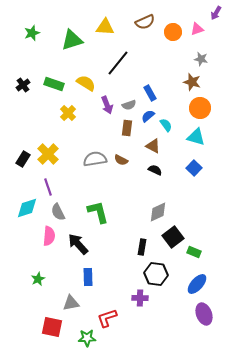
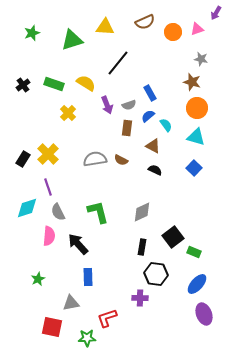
orange circle at (200, 108): moved 3 px left
gray diamond at (158, 212): moved 16 px left
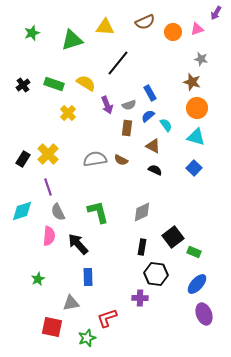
cyan diamond at (27, 208): moved 5 px left, 3 px down
green star at (87, 338): rotated 18 degrees counterclockwise
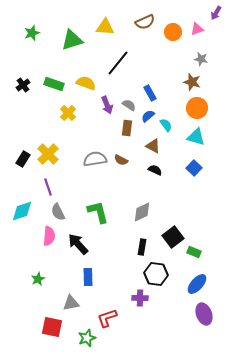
yellow semicircle at (86, 83): rotated 12 degrees counterclockwise
gray semicircle at (129, 105): rotated 128 degrees counterclockwise
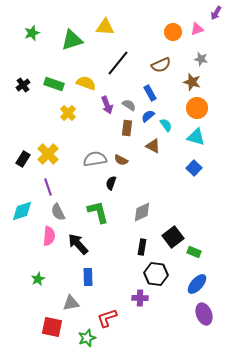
brown semicircle at (145, 22): moved 16 px right, 43 px down
black semicircle at (155, 170): moved 44 px left, 13 px down; rotated 96 degrees counterclockwise
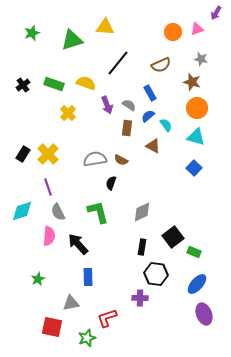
black rectangle at (23, 159): moved 5 px up
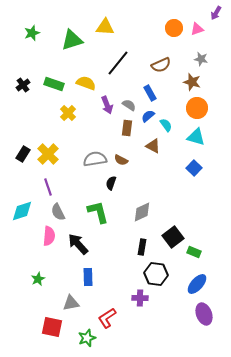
orange circle at (173, 32): moved 1 px right, 4 px up
red L-shape at (107, 318): rotated 15 degrees counterclockwise
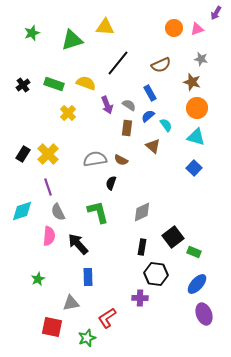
brown triangle at (153, 146): rotated 14 degrees clockwise
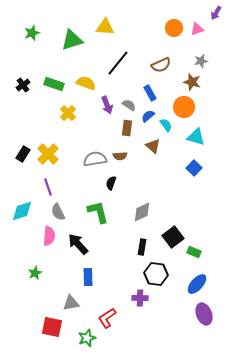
gray star at (201, 59): moved 2 px down; rotated 24 degrees counterclockwise
orange circle at (197, 108): moved 13 px left, 1 px up
brown semicircle at (121, 160): moved 1 px left, 4 px up; rotated 32 degrees counterclockwise
green star at (38, 279): moved 3 px left, 6 px up
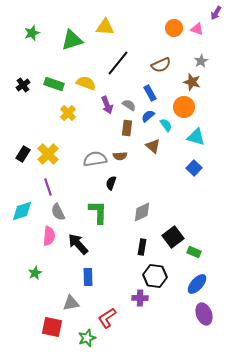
pink triangle at (197, 29): rotated 40 degrees clockwise
gray star at (201, 61): rotated 16 degrees counterclockwise
green L-shape at (98, 212): rotated 15 degrees clockwise
black hexagon at (156, 274): moved 1 px left, 2 px down
